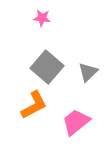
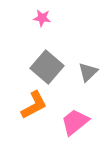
pink trapezoid: moved 1 px left
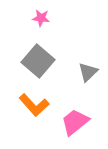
pink star: moved 1 px left
gray square: moved 9 px left, 6 px up
orange L-shape: rotated 76 degrees clockwise
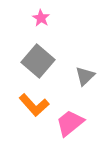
pink star: rotated 24 degrees clockwise
gray triangle: moved 3 px left, 4 px down
pink trapezoid: moved 5 px left, 1 px down
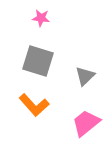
pink star: rotated 24 degrees counterclockwise
gray square: rotated 24 degrees counterclockwise
pink trapezoid: moved 16 px right
